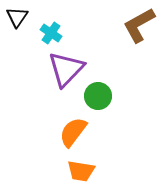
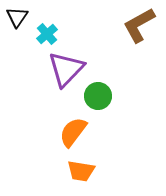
cyan cross: moved 4 px left, 1 px down; rotated 15 degrees clockwise
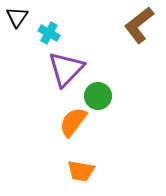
brown L-shape: rotated 9 degrees counterclockwise
cyan cross: moved 2 px right, 1 px up; rotated 20 degrees counterclockwise
orange semicircle: moved 10 px up
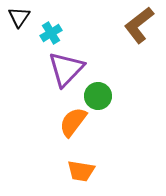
black triangle: moved 2 px right
cyan cross: moved 2 px right; rotated 30 degrees clockwise
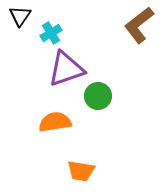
black triangle: moved 1 px right, 1 px up
purple triangle: rotated 27 degrees clockwise
orange semicircle: moved 18 px left; rotated 44 degrees clockwise
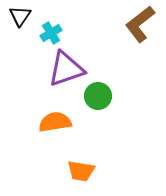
brown L-shape: moved 1 px right, 1 px up
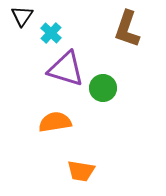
black triangle: moved 2 px right
brown L-shape: moved 13 px left, 5 px down; rotated 33 degrees counterclockwise
cyan cross: rotated 15 degrees counterclockwise
purple triangle: rotated 36 degrees clockwise
green circle: moved 5 px right, 8 px up
